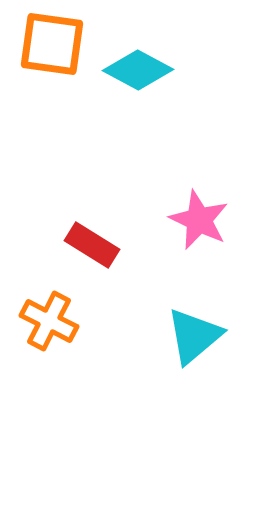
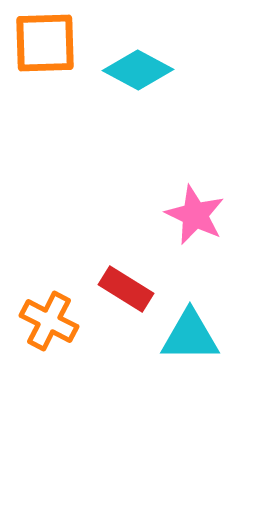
orange square: moved 7 px left, 1 px up; rotated 10 degrees counterclockwise
pink star: moved 4 px left, 5 px up
red rectangle: moved 34 px right, 44 px down
cyan triangle: moved 4 px left; rotated 40 degrees clockwise
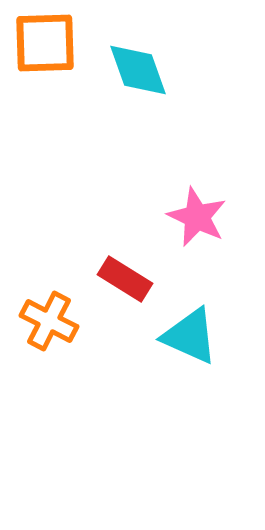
cyan diamond: rotated 42 degrees clockwise
pink star: moved 2 px right, 2 px down
red rectangle: moved 1 px left, 10 px up
cyan triangle: rotated 24 degrees clockwise
